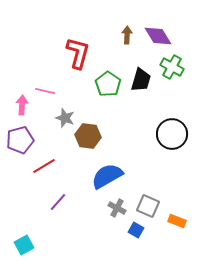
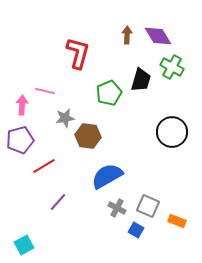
green pentagon: moved 1 px right, 9 px down; rotated 15 degrees clockwise
gray star: rotated 30 degrees counterclockwise
black circle: moved 2 px up
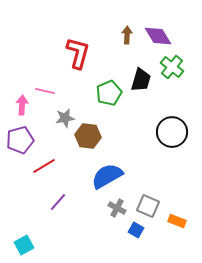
green cross: rotated 10 degrees clockwise
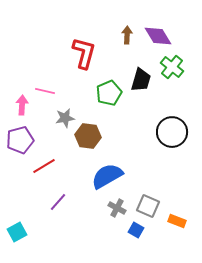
red L-shape: moved 6 px right
cyan square: moved 7 px left, 13 px up
